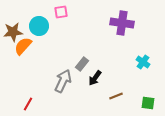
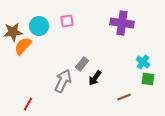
pink square: moved 6 px right, 9 px down
brown line: moved 8 px right, 1 px down
green square: moved 24 px up
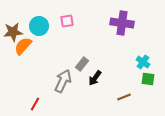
red line: moved 7 px right
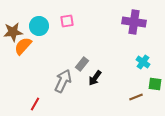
purple cross: moved 12 px right, 1 px up
green square: moved 7 px right, 5 px down
brown line: moved 12 px right
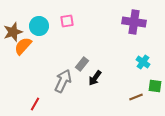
brown star: rotated 12 degrees counterclockwise
green square: moved 2 px down
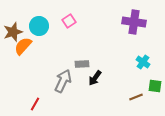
pink square: moved 2 px right; rotated 24 degrees counterclockwise
gray rectangle: rotated 48 degrees clockwise
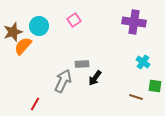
pink square: moved 5 px right, 1 px up
brown line: rotated 40 degrees clockwise
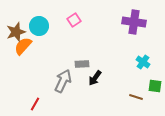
brown star: moved 3 px right
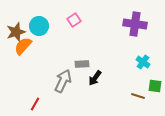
purple cross: moved 1 px right, 2 px down
brown line: moved 2 px right, 1 px up
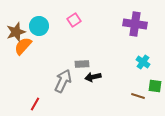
black arrow: moved 2 px left, 1 px up; rotated 42 degrees clockwise
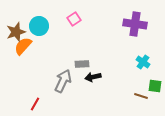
pink square: moved 1 px up
brown line: moved 3 px right
